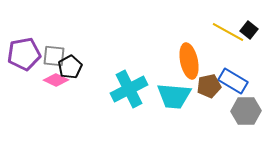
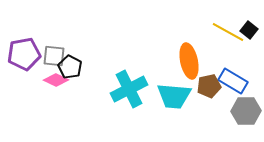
black pentagon: rotated 15 degrees counterclockwise
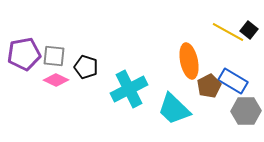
black pentagon: moved 16 px right; rotated 10 degrees counterclockwise
brown pentagon: rotated 15 degrees counterclockwise
cyan trapezoid: moved 13 px down; rotated 39 degrees clockwise
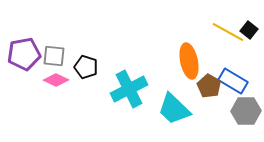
brown pentagon: rotated 15 degrees counterclockwise
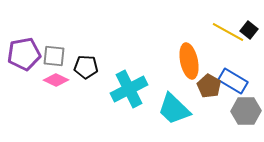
black pentagon: rotated 15 degrees counterclockwise
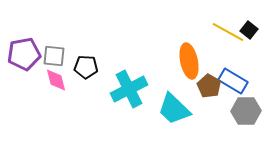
pink diamond: rotated 50 degrees clockwise
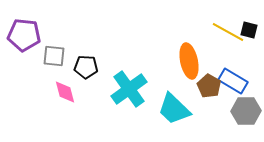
black square: rotated 24 degrees counterclockwise
purple pentagon: moved 19 px up; rotated 16 degrees clockwise
pink diamond: moved 9 px right, 12 px down
cyan cross: rotated 9 degrees counterclockwise
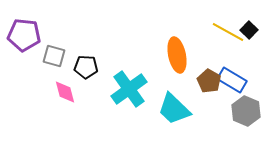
black square: rotated 30 degrees clockwise
gray square: rotated 10 degrees clockwise
orange ellipse: moved 12 px left, 6 px up
blue rectangle: moved 1 px left, 1 px up
brown pentagon: moved 5 px up
gray hexagon: rotated 24 degrees clockwise
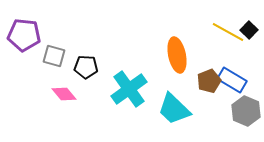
brown pentagon: rotated 20 degrees clockwise
pink diamond: moved 1 px left, 2 px down; rotated 25 degrees counterclockwise
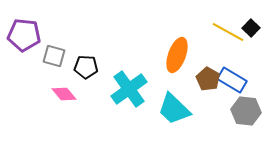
black square: moved 2 px right, 2 px up
orange ellipse: rotated 32 degrees clockwise
brown pentagon: moved 1 px left, 2 px up; rotated 20 degrees counterclockwise
gray hexagon: rotated 16 degrees counterclockwise
